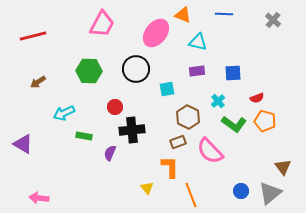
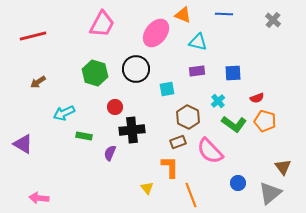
green hexagon: moved 6 px right, 2 px down; rotated 15 degrees clockwise
blue circle: moved 3 px left, 8 px up
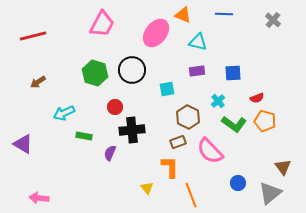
black circle: moved 4 px left, 1 px down
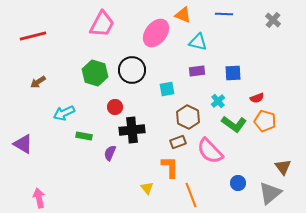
pink arrow: rotated 72 degrees clockwise
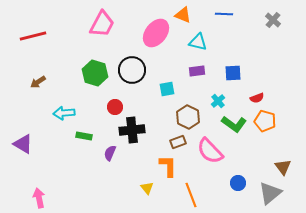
cyan arrow: rotated 20 degrees clockwise
orange L-shape: moved 2 px left, 1 px up
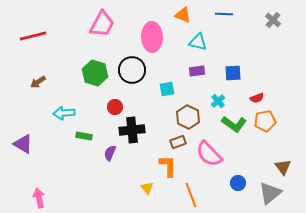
pink ellipse: moved 4 px left, 4 px down; rotated 40 degrees counterclockwise
orange pentagon: rotated 25 degrees counterclockwise
pink semicircle: moved 1 px left, 3 px down
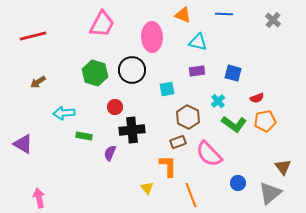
blue square: rotated 18 degrees clockwise
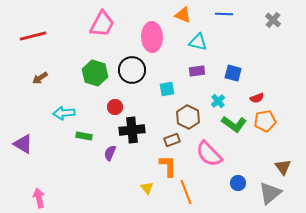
brown arrow: moved 2 px right, 4 px up
brown rectangle: moved 6 px left, 2 px up
orange line: moved 5 px left, 3 px up
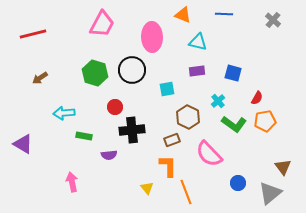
red line: moved 2 px up
red semicircle: rotated 40 degrees counterclockwise
purple semicircle: moved 1 px left, 2 px down; rotated 119 degrees counterclockwise
pink arrow: moved 33 px right, 16 px up
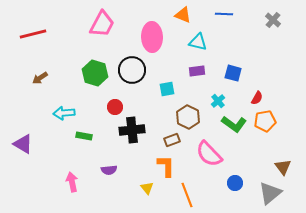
purple semicircle: moved 15 px down
orange L-shape: moved 2 px left
blue circle: moved 3 px left
orange line: moved 1 px right, 3 px down
